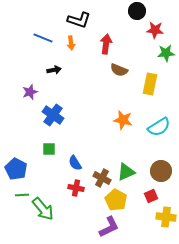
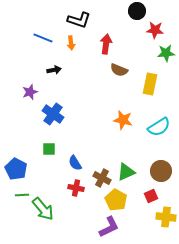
blue cross: moved 1 px up
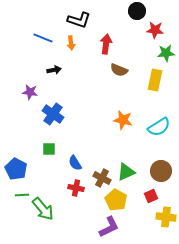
yellow rectangle: moved 5 px right, 4 px up
purple star: rotated 28 degrees clockwise
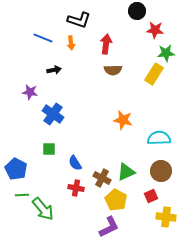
brown semicircle: moved 6 px left; rotated 24 degrees counterclockwise
yellow rectangle: moved 1 px left, 6 px up; rotated 20 degrees clockwise
cyan semicircle: moved 11 px down; rotated 150 degrees counterclockwise
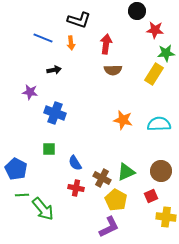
blue cross: moved 2 px right, 1 px up; rotated 15 degrees counterclockwise
cyan semicircle: moved 14 px up
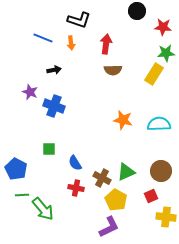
red star: moved 8 px right, 3 px up
purple star: rotated 14 degrees clockwise
blue cross: moved 1 px left, 7 px up
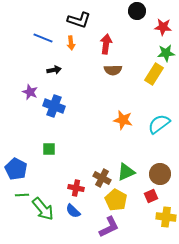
cyan semicircle: rotated 35 degrees counterclockwise
blue semicircle: moved 2 px left, 48 px down; rotated 14 degrees counterclockwise
brown circle: moved 1 px left, 3 px down
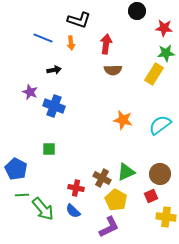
red star: moved 1 px right, 1 px down
cyan semicircle: moved 1 px right, 1 px down
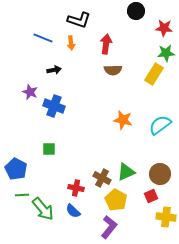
black circle: moved 1 px left
purple L-shape: rotated 25 degrees counterclockwise
